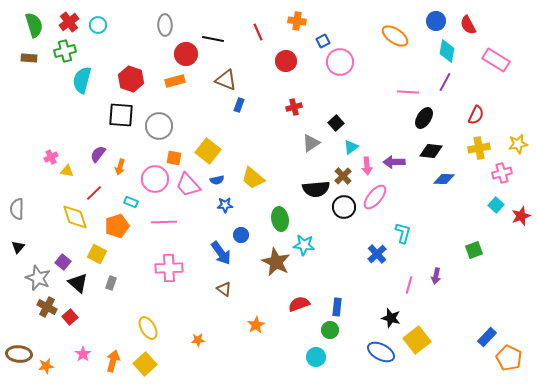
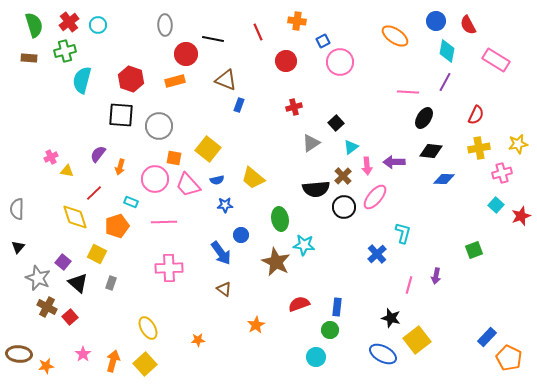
yellow square at (208, 151): moved 2 px up
blue ellipse at (381, 352): moved 2 px right, 2 px down
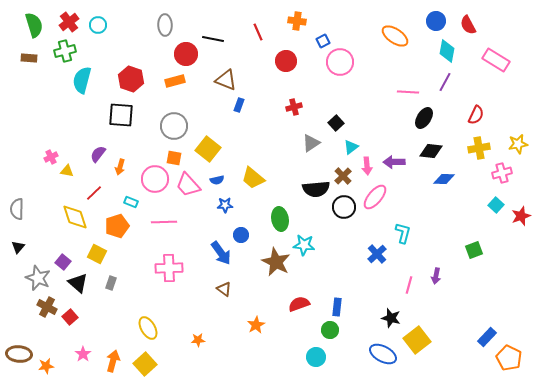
gray circle at (159, 126): moved 15 px right
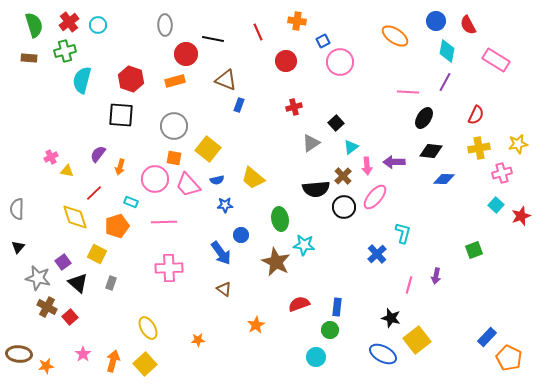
purple square at (63, 262): rotated 14 degrees clockwise
gray star at (38, 278): rotated 10 degrees counterclockwise
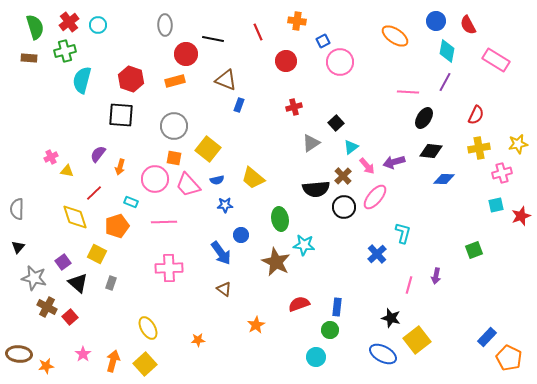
green semicircle at (34, 25): moved 1 px right, 2 px down
purple arrow at (394, 162): rotated 15 degrees counterclockwise
pink arrow at (367, 166): rotated 36 degrees counterclockwise
cyan square at (496, 205): rotated 35 degrees clockwise
gray star at (38, 278): moved 4 px left
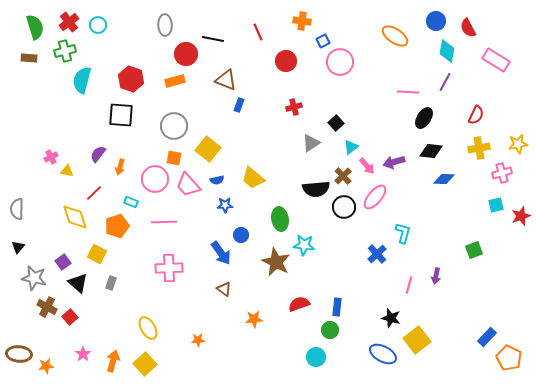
orange cross at (297, 21): moved 5 px right
red semicircle at (468, 25): moved 3 px down
orange star at (256, 325): moved 2 px left, 6 px up; rotated 24 degrees clockwise
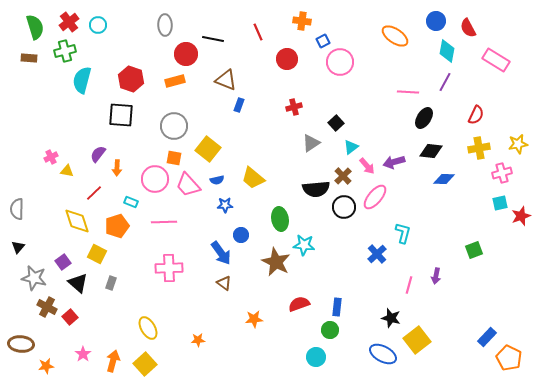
red circle at (286, 61): moved 1 px right, 2 px up
orange arrow at (120, 167): moved 3 px left, 1 px down; rotated 14 degrees counterclockwise
cyan square at (496, 205): moved 4 px right, 2 px up
yellow diamond at (75, 217): moved 2 px right, 4 px down
brown triangle at (224, 289): moved 6 px up
brown ellipse at (19, 354): moved 2 px right, 10 px up
